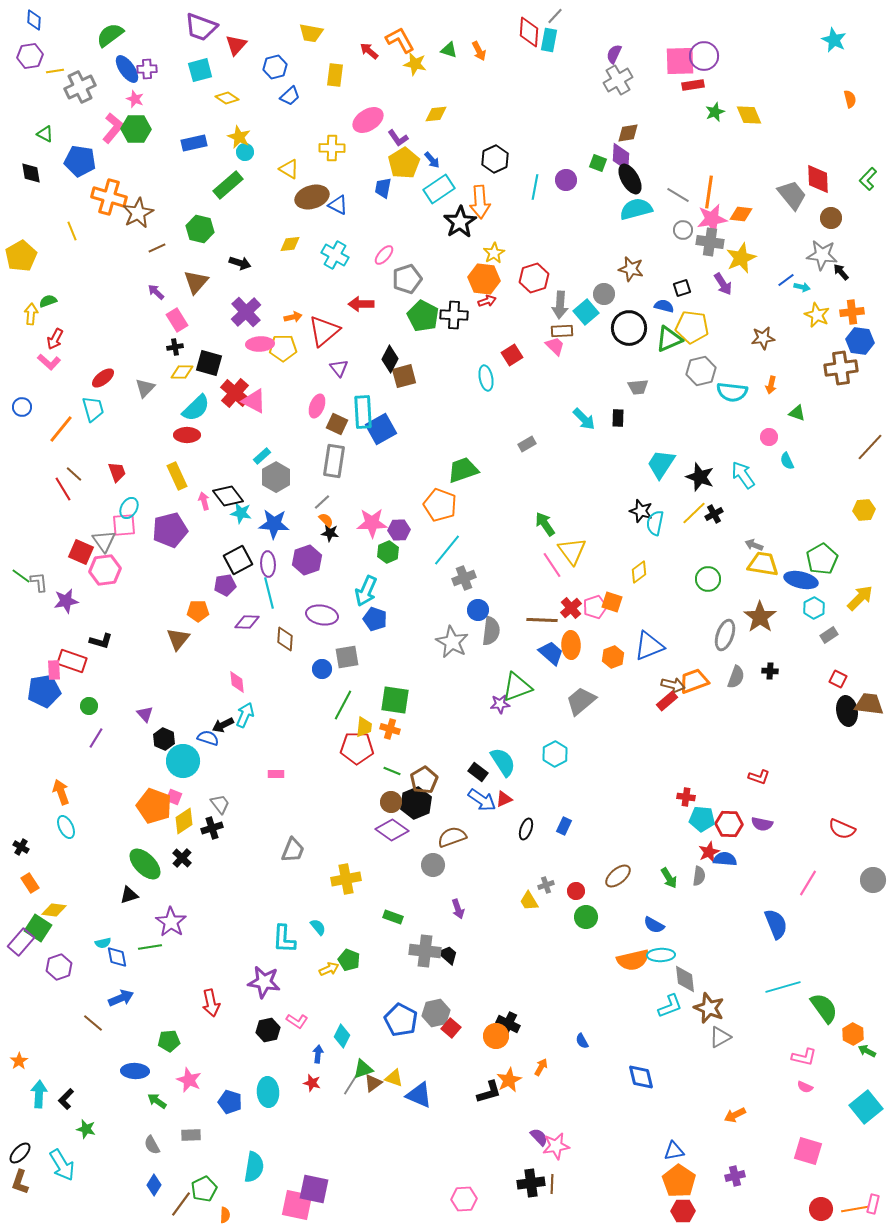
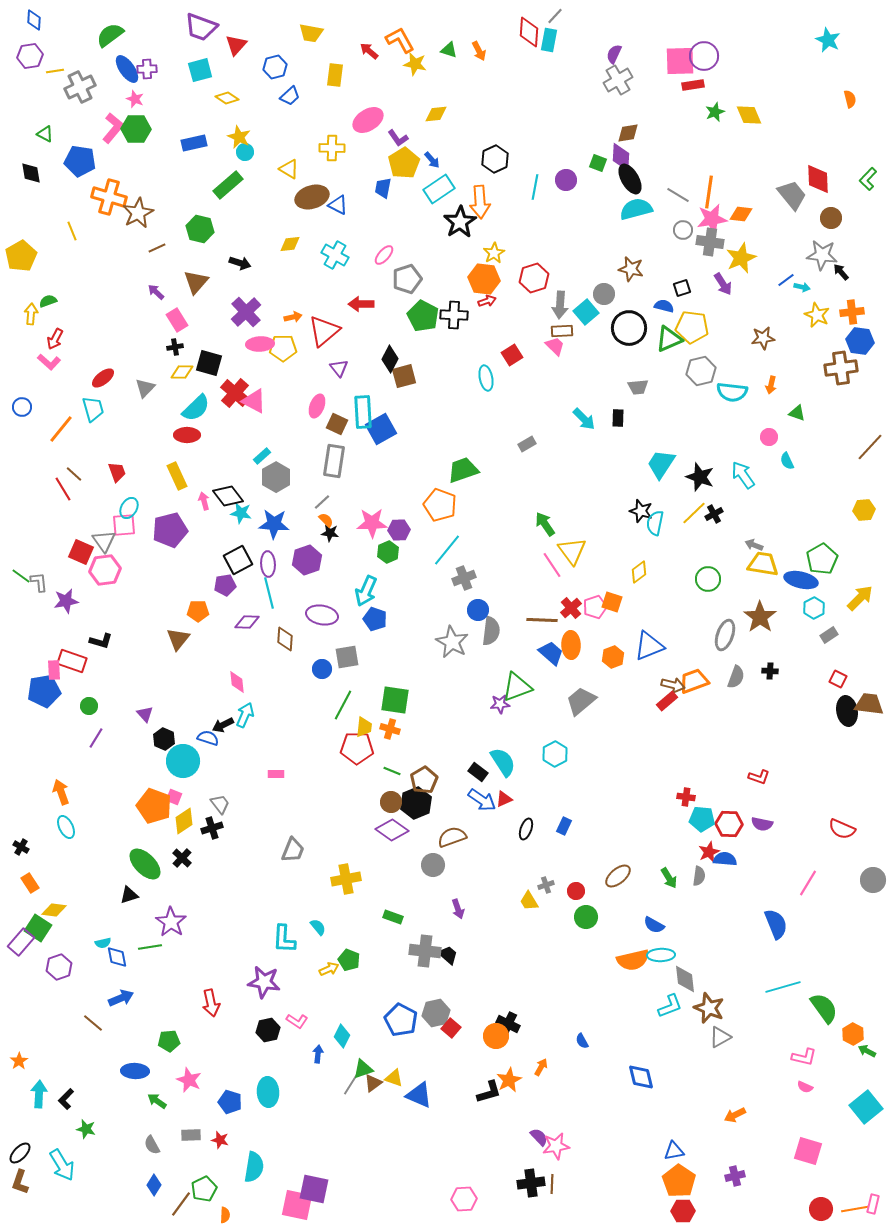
cyan star at (834, 40): moved 6 px left
red star at (312, 1083): moved 92 px left, 57 px down
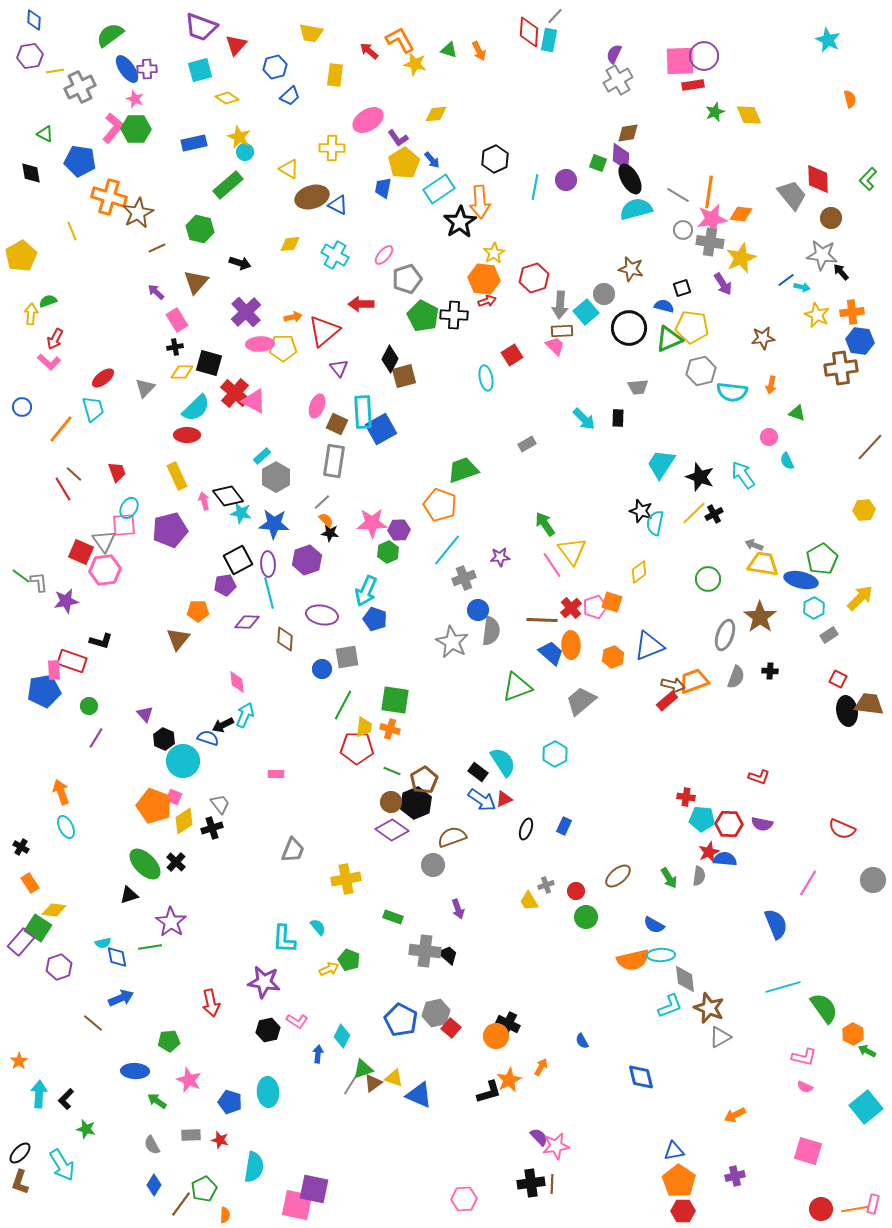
purple star at (500, 704): moved 147 px up
black cross at (182, 858): moved 6 px left, 4 px down
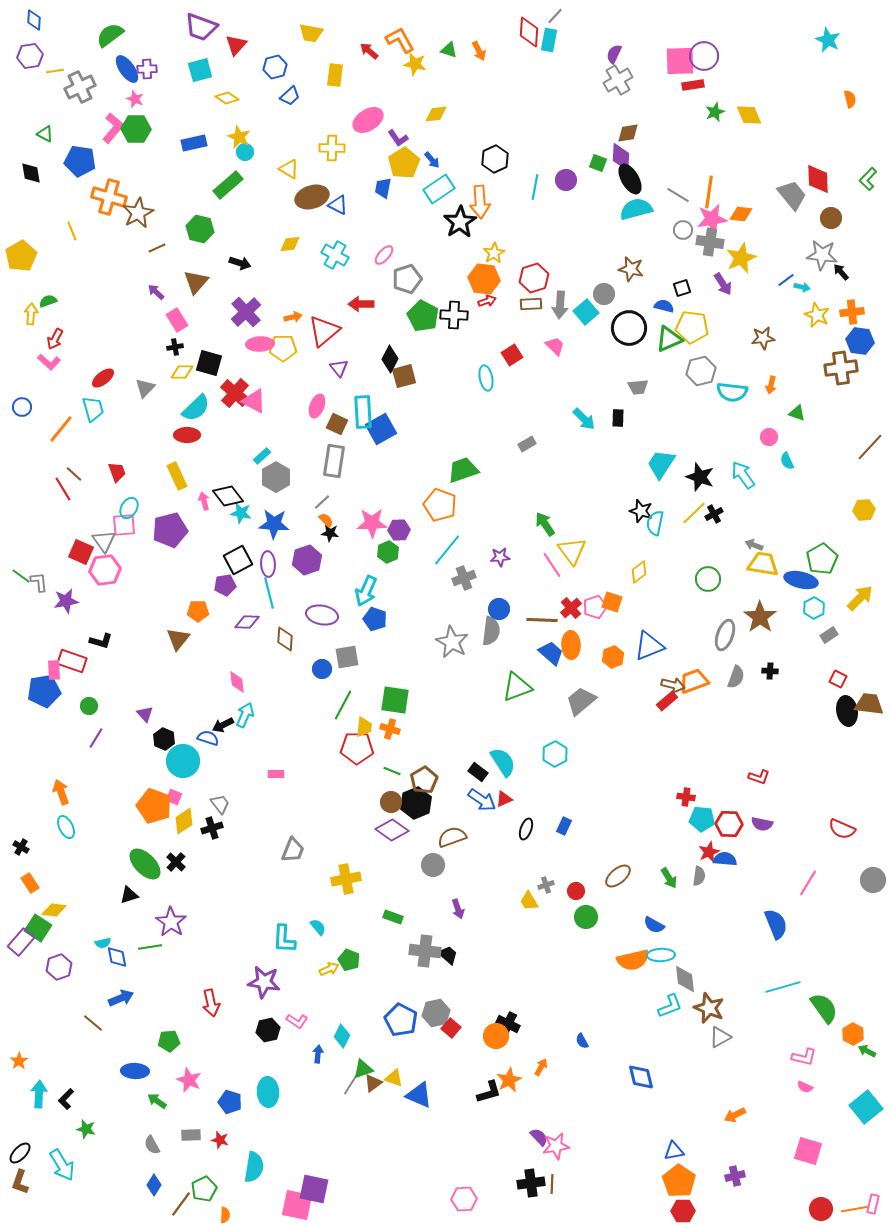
brown rectangle at (562, 331): moved 31 px left, 27 px up
blue circle at (478, 610): moved 21 px right, 1 px up
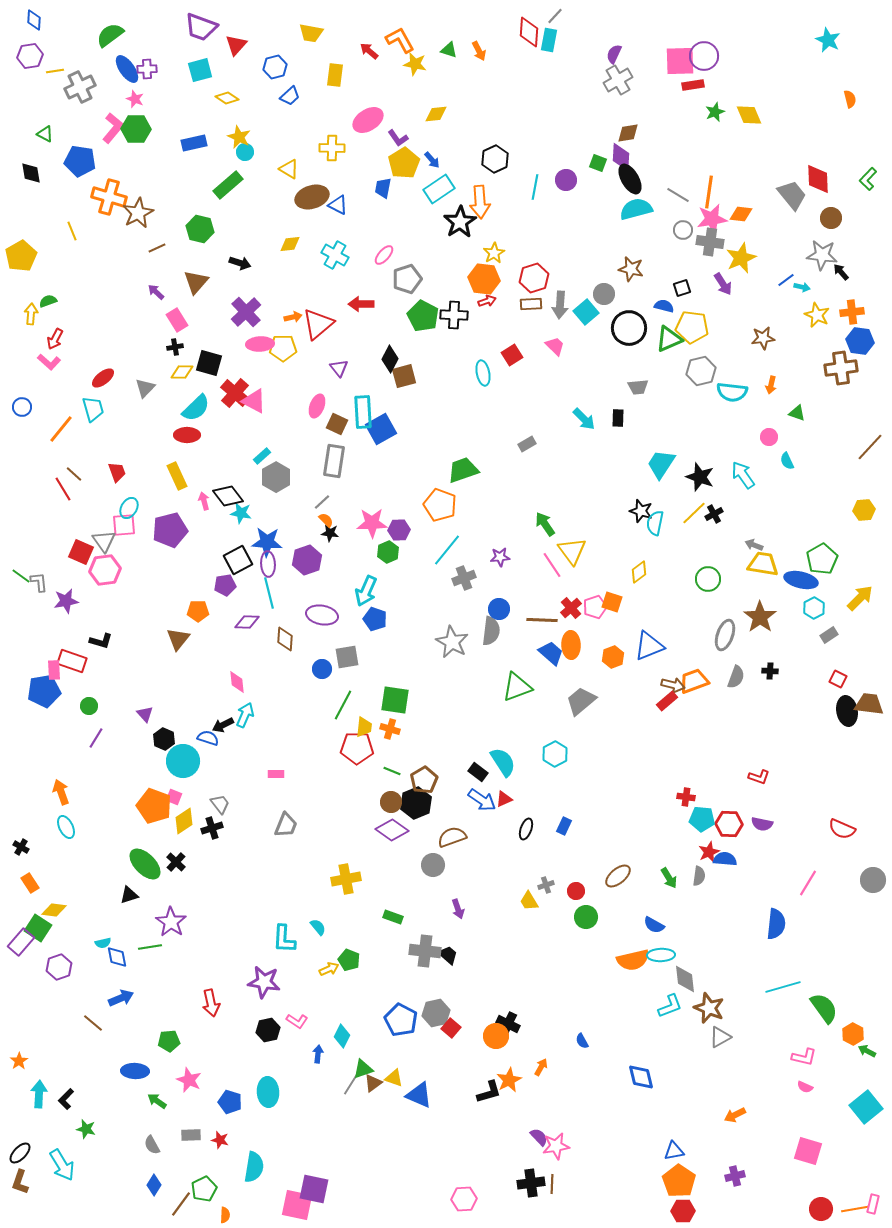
red triangle at (324, 331): moved 6 px left, 7 px up
cyan ellipse at (486, 378): moved 3 px left, 5 px up
blue star at (274, 524): moved 7 px left, 18 px down
gray trapezoid at (293, 850): moved 7 px left, 25 px up
blue semicircle at (776, 924): rotated 28 degrees clockwise
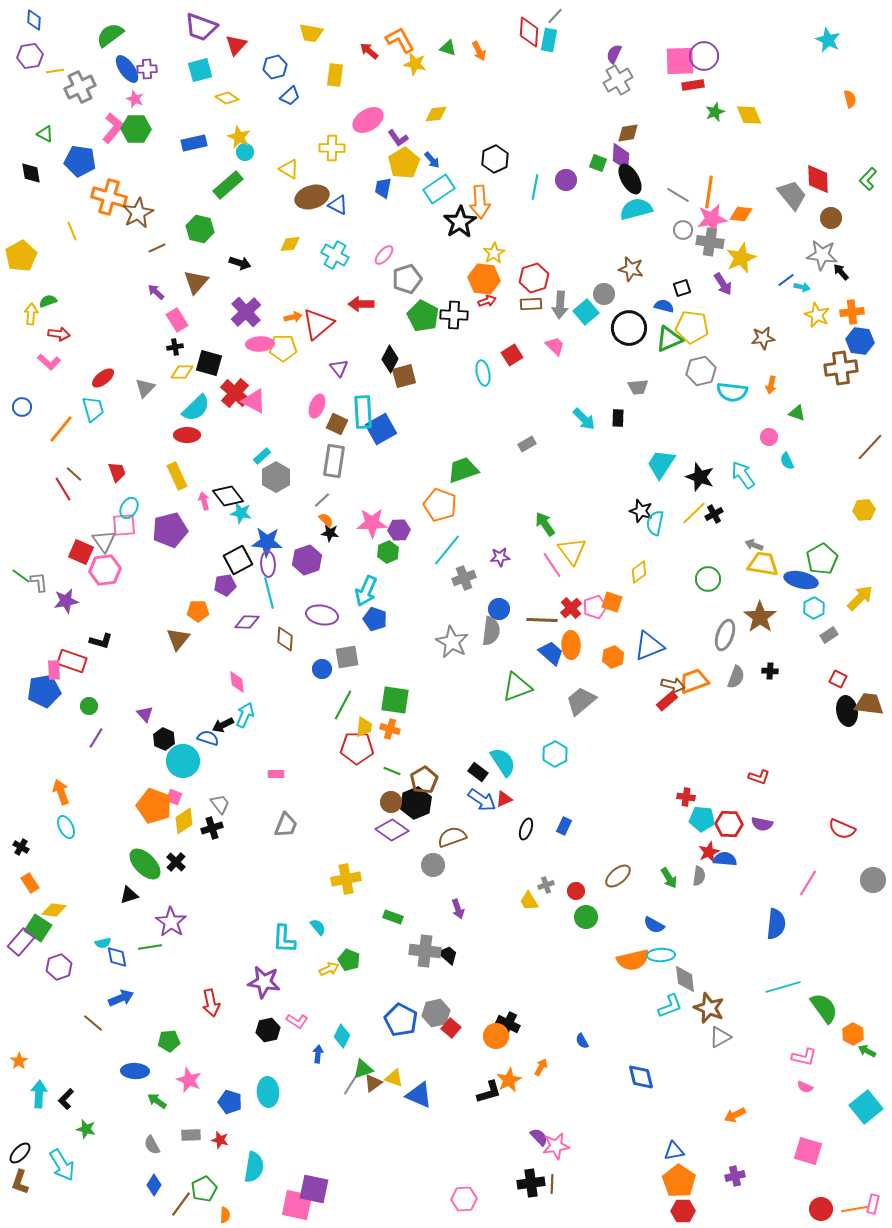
green triangle at (449, 50): moved 1 px left, 2 px up
red arrow at (55, 339): moved 4 px right, 5 px up; rotated 110 degrees counterclockwise
gray line at (322, 502): moved 2 px up
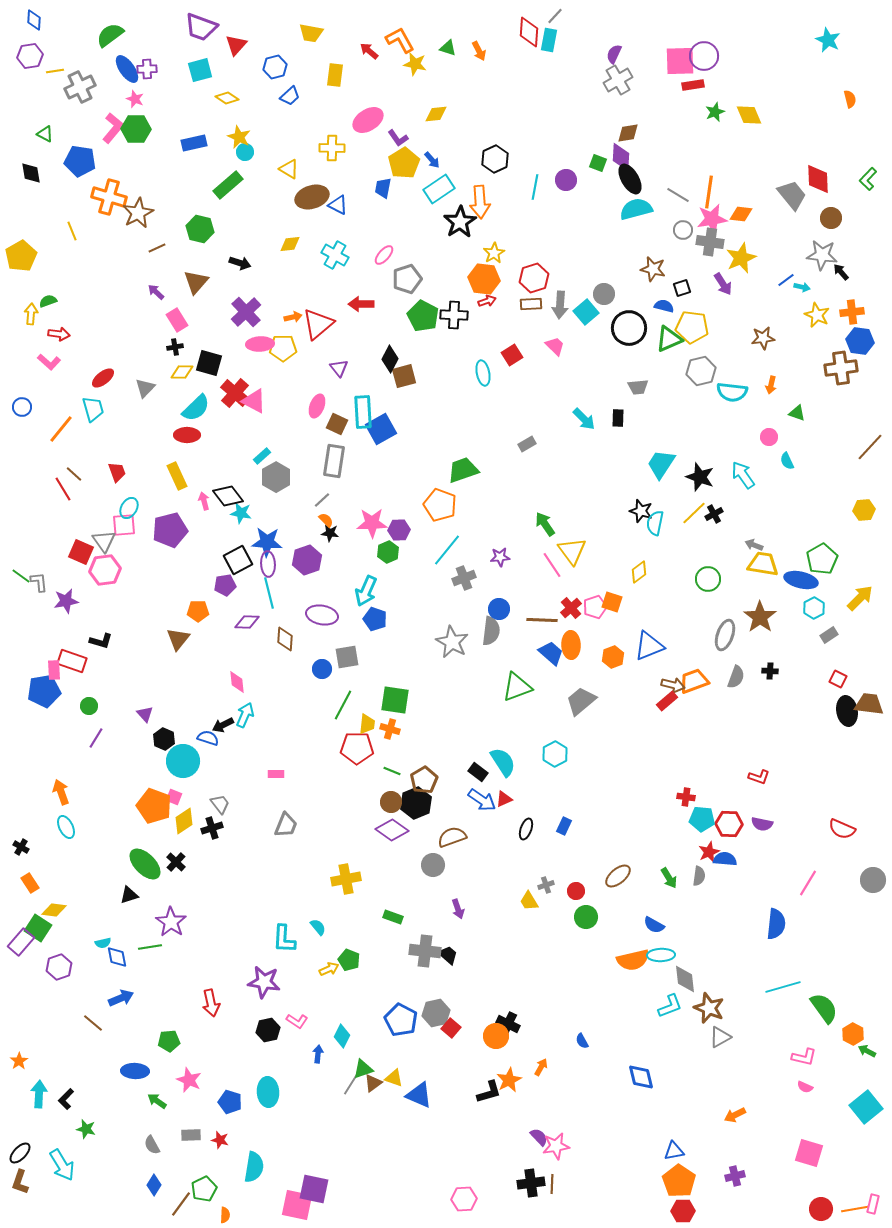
brown star at (631, 269): moved 22 px right
yellow trapezoid at (364, 727): moved 3 px right, 3 px up
pink square at (808, 1151): moved 1 px right, 2 px down
